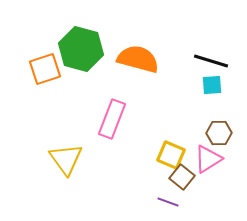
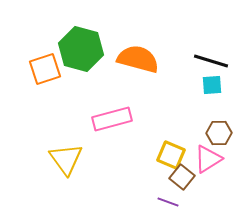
pink rectangle: rotated 54 degrees clockwise
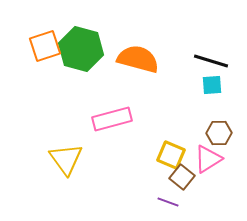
orange square: moved 23 px up
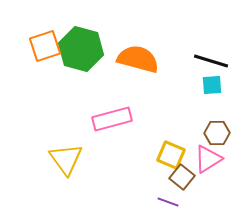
brown hexagon: moved 2 px left
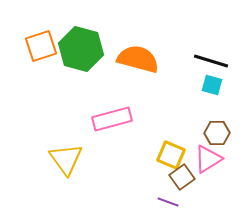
orange square: moved 4 px left
cyan square: rotated 20 degrees clockwise
brown square: rotated 15 degrees clockwise
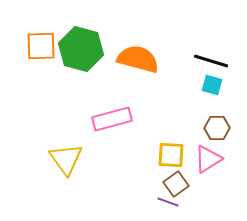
orange square: rotated 16 degrees clockwise
brown hexagon: moved 5 px up
yellow square: rotated 20 degrees counterclockwise
brown square: moved 6 px left, 7 px down
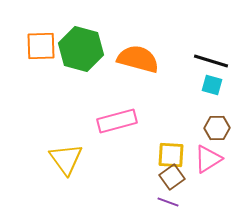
pink rectangle: moved 5 px right, 2 px down
brown square: moved 4 px left, 7 px up
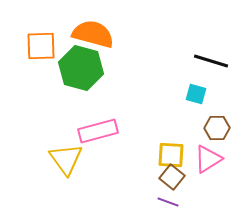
green hexagon: moved 19 px down
orange semicircle: moved 45 px left, 25 px up
cyan square: moved 16 px left, 9 px down
pink rectangle: moved 19 px left, 10 px down
brown square: rotated 15 degrees counterclockwise
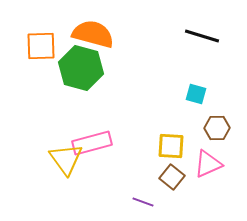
black line: moved 9 px left, 25 px up
pink rectangle: moved 6 px left, 12 px down
yellow square: moved 9 px up
pink triangle: moved 5 px down; rotated 8 degrees clockwise
purple line: moved 25 px left
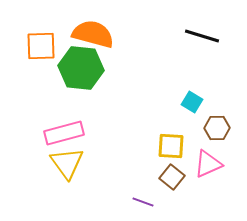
green hexagon: rotated 9 degrees counterclockwise
cyan square: moved 4 px left, 8 px down; rotated 15 degrees clockwise
pink rectangle: moved 28 px left, 10 px up
yellow triangle: moved 1 px right, 4 px down
